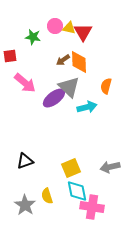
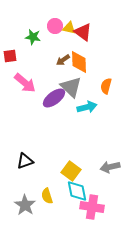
red triangle: rotated 24 degrees counterclockwise
gray triangle: moved 2 px right
yellow square: moved 3 px down; rotated 30 degrees counterclockwise
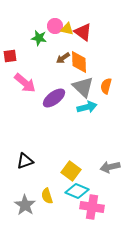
yellow triangle: moved 2 px left, 1 px down
green star: moved 6 px right, 1 px down
brown arrow: moved 2 px up
gray triangle: moved 12 px right
cyan diamond: rotated 55 degrees counterclockwise
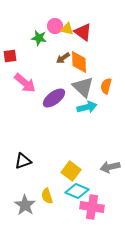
black triangle: moved 2 px left
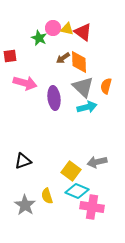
pink circle: moved 2 px left, 2 px down
green star: rotated 14 degrees clockwise
pink arrow: rotated 25 degrees counterclockwise
purple ellipse: rotated 60 degrees counterclockwise
gray arrow: moved 13 px left, 5 px up
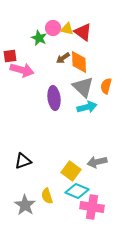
pink arrow: moved 3 px left, 13 px up
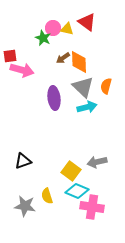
red triangle: moved 4 px right, 10 px up
green star: moved 4 px right
gray star: moved 1 px down; rotated 25 degrees counterclockwise
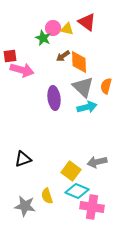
brown arrow: moved 2 px up
black triangle: moved 2 px up
